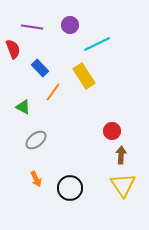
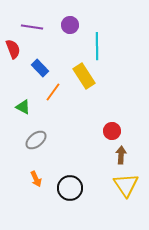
cyan line: moved 2 px down; rotated 64 degrees counterclockwise
yellow triangle: moved 3 px right
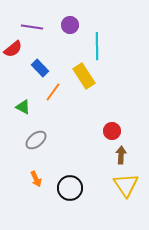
red semicircle: rotated 72 degrees clockwise
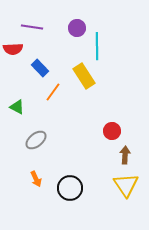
purple circle: moved 7 px right, 3 px down
red semicircle: rotated 36 degrees clockwise
green triangle: moved 6 px left
brown arrow: moved 4 px right
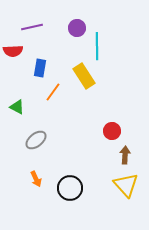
purple line: rotated 20 degrees counterclockwise
red semicircle: moved 2 px down
blue rectangle: rotated 54 degrees clockwise
yellow triangle: rotated 8 degrees counterclockwise
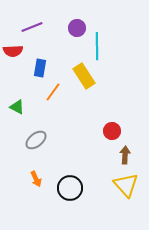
purple line: rotated 10 degrees counterclockwise
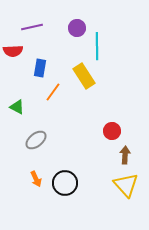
purple line: rotated 10 degrees clockwise
black circle: moved 5 px left, 5 px up
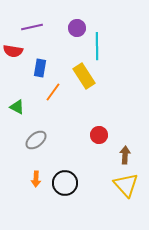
red semicircle: rotated 12 degrees clockwise
red circle: moved 13 px left, 4 px down
orange arrow: rotated 28 degrees clockwise
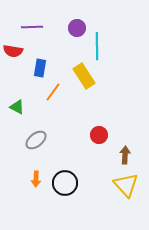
purple line: rotated 10 degrees clockwise
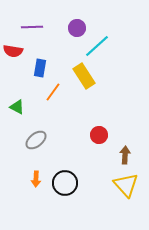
cyan line: rotated 48 degrees clockwise
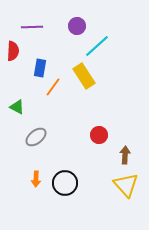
purple circle: moved 2 px up
red semicircle: rotated 96 degrees counterclockwise
orange line: moved 5 px up
gray ellipse: moved 3 px up
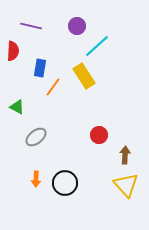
purple line: moved 1 px left, 1 px up; rotated 15 degrees clockwise
